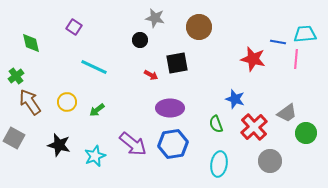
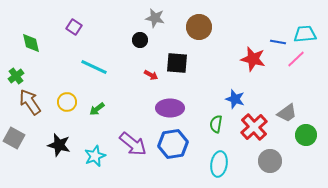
pink line: rotated 42 degrees clockwise
black square: rotated 15 degrees clockwise
green arrow: moved 1 px up
green semicircle: rotated 30 degrees clockwise
green circle: moved 2 px down
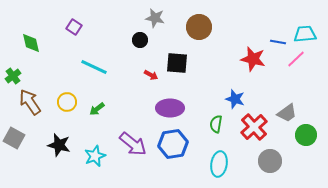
green cross: moved 3 px left
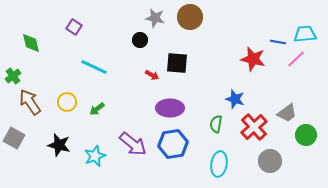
brown circle: moved 9 px left, 10 px up
red arrow: moved 1 px right
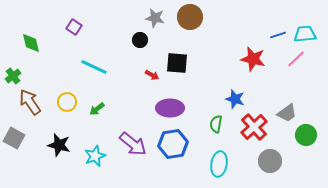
blue line: moved 7 px up; rotated 28 degrees counterclockwise
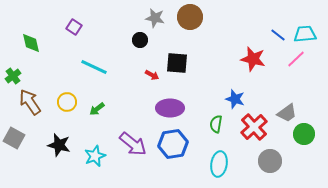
blue line: rotated 56 degrees clockwise
green circle: moved 2 px left, 1 px up
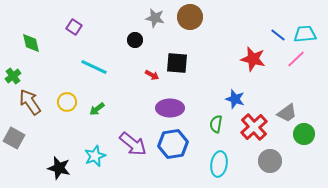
black circle: moved 5 px left
black star: moved 23 px down
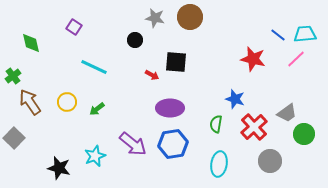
black square: moved 1 px left, 1 px up
gray square: rotated 15 degrees clockwise
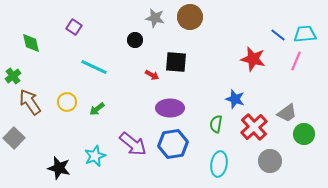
pink line: moved 2 px down; rotated 24 degrees counterclockwise
